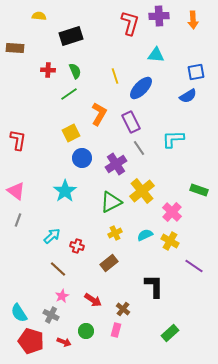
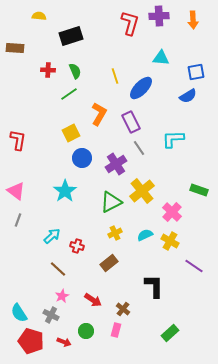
cyan triangle at (156, 55): moved 5 px right, 3 px down
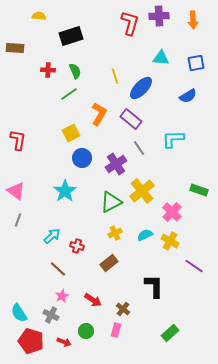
blue square at (196, 72): moved 9 px up
purple rectangle at (131, 122): moved 3 px up; rotated 25 degrees counterclockwise
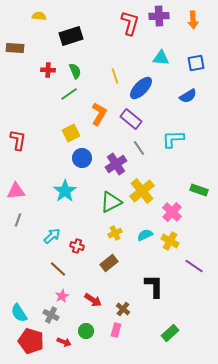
pink triangle at (16, 191): rotated 42 degrees counterclockwise
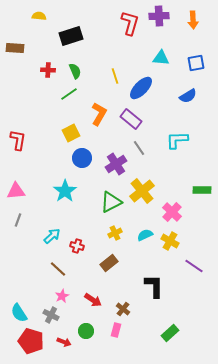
cyan L-shape at (173, 139): moved 4 px right, 1 px down
green rectangle at (199, 190): moved 3 px right; rotated 18 degrees counterclockwise
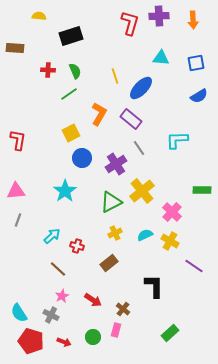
blue semicircle at (188, 96): moved 11 px right
green circle at (86, 331): moved 7 px right, 6 px down
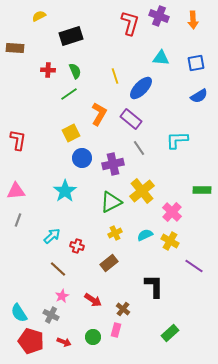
yellow semicircle at (39, 16): rotated 32 degrees counterclockwise
purple cross at (159, 16): rotated 24 degrees clockwise
purple cross at (116, 164): moved 3 px left; rotated 20 degrees clockwise
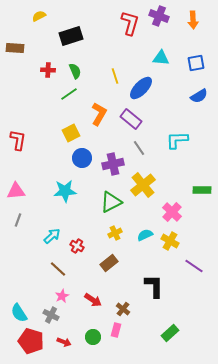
cyan star at (65, 191): rotated 30 degrees clockwise
yellow cross at (142, 191): moved 1 px right, 6 px up
red cross at (77, 246): rotated 16 degrees clockwise
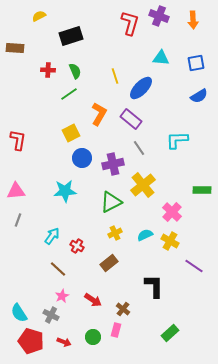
cyan arrow at (52, 236): rotated 12 degrees counterclockwise
